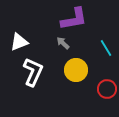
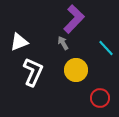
purple L-shape: rotated 36 degrees counterclockwise
gray arrow: rotated 16 degrees clockwise
cyan line: rotated 12 degrees counterclockwise
red circle: moved 7 px left, 9 px down
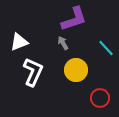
purple L-shape: rotated 28 degrees clockwise
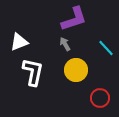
gray arrow: moved 2 px right, 1 px down
white L-shape: rotated 12 degrees counterclockwise
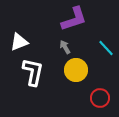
gray arrow: moved 3 px down
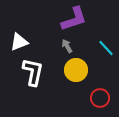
gray arrow: moved 2 px right, 1 px up
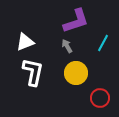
purple L-shape: moved 2 px right, 2 px down
white triangle: moved 6 px right
cyan line: moved 3 px left, 5 px up; rotated 72 degrees clockwise
yellow circle: moved 3 px down
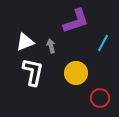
gray arrow: moved 16 px left; rotated 16 degrees clockwise
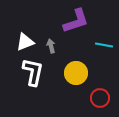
cyan line: moved 1 px right, 2 px down; rotated 72 degrees clockwise
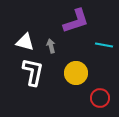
white triangle: rotated 36 degrees clockwise
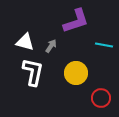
gray arrow: rotated 48 degrees clockwise
red circle: moved 1 px right
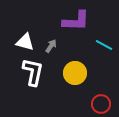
purple L-shape: rotated 20 degrees clockwise
cyan line: rotated 18 degrees clockwise
yellow circle: moved 1 px left
red circle: moved 6 px down
